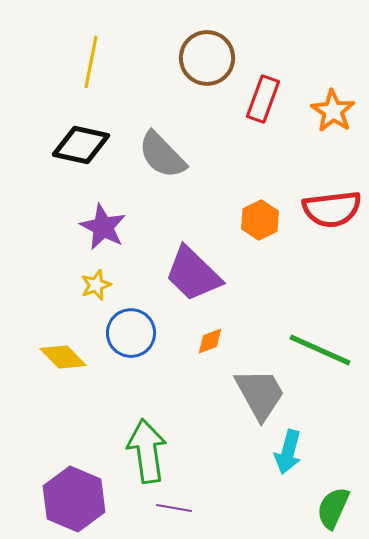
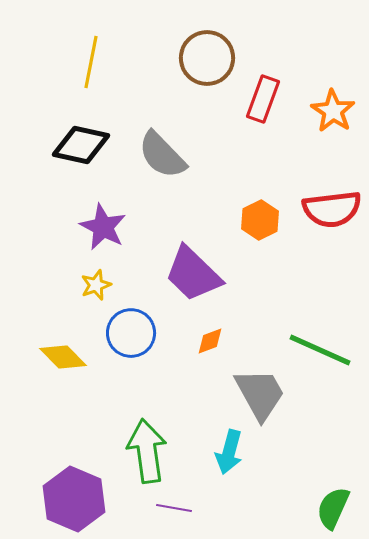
cyan arrow: moved 59 px left
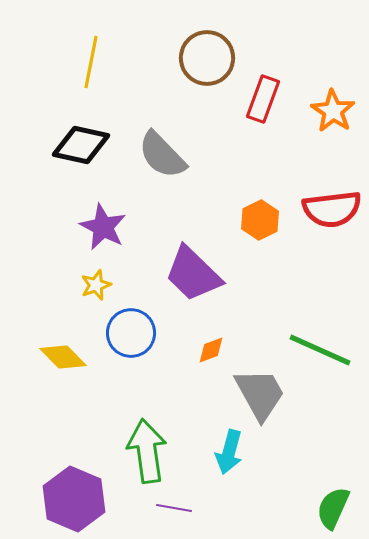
orange diamond: moved 1 px right, 9 px down
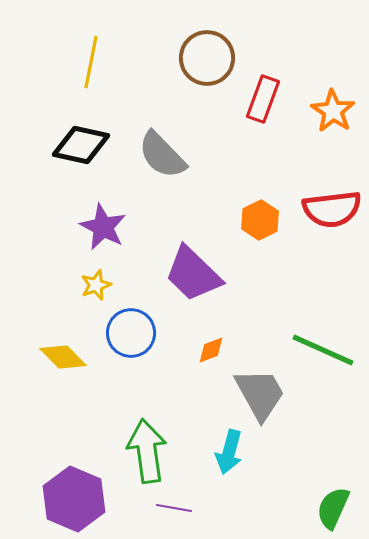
green line: moved 3 px right
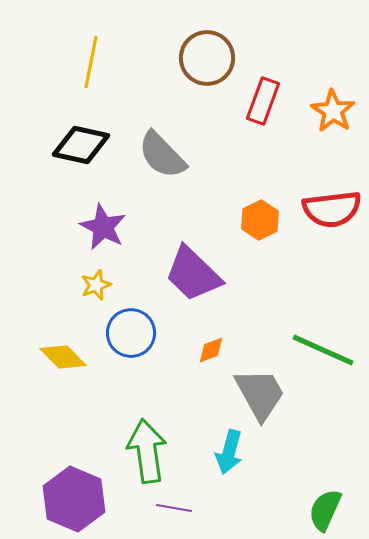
red rectangle: moved 2 px down
green semicircle: moved 8 px left, 2 px down
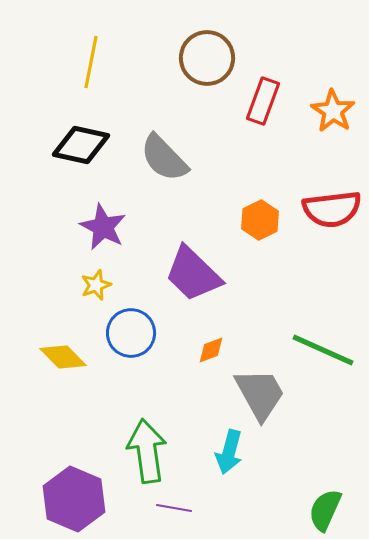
gray semicircle: moved 2 px right, 3 px down
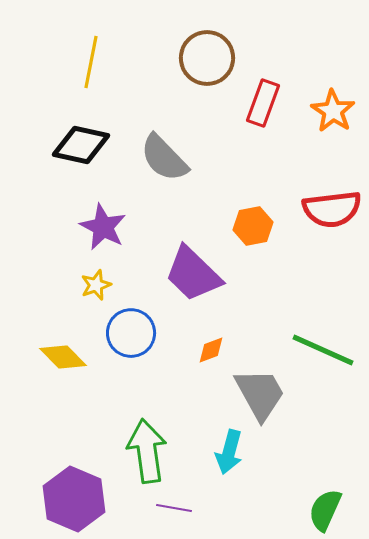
red rectangle: moved 2 px down
orange hexagon: moved 7 px left, 6 px down; rotated 15 degrees clockwise
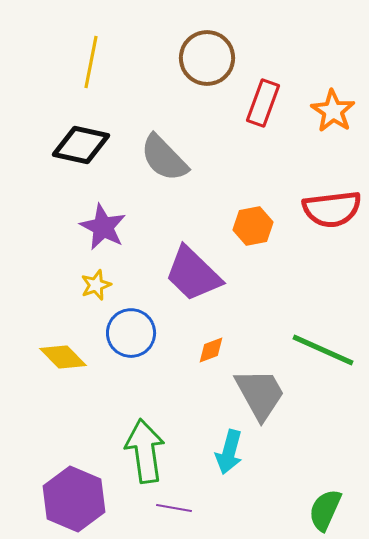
green arrow: moved 2 px left
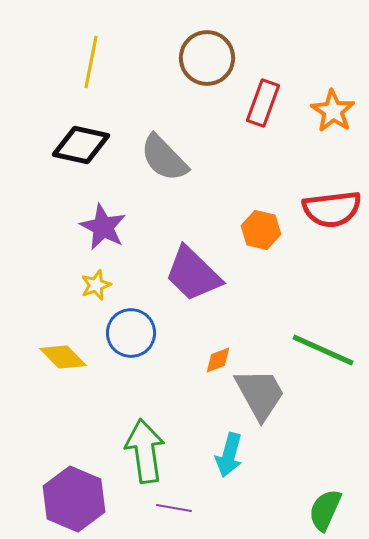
orange hexagon: moved 8 px right, 4 px down; rotated 24 degrees clockwise
orange diamond: moved 7 px right, 10 px down
cyan arrow: moved 3 px down
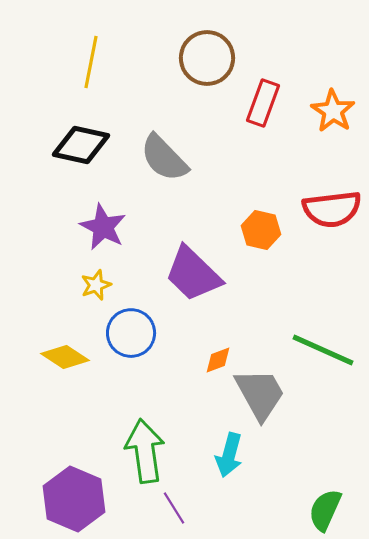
yellow diamond: moved 2 px right; rotated 12 degrees counterclockwise
purple line: rotated 48 degrees clockwise
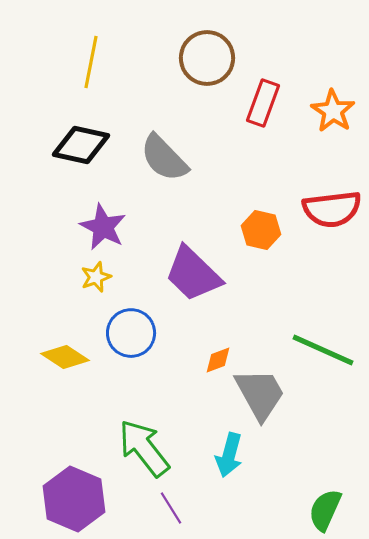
yellow star: moved 8 px up
green arrow: moved 1 px left, 3 px up; rotated 30 degrees counterclockwise
purple line: moved 3 px left
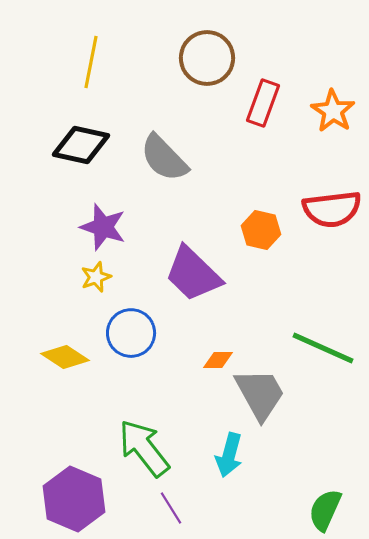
purple star: rotated 9 degrees counterclockwise
green line: moved 2 px up
orange diamond: rotated 20 degrees clockwise
